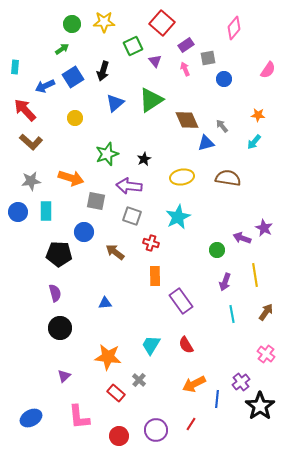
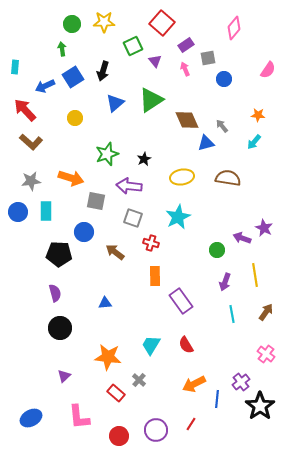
green arrow at (62, 49): rotated 64 degrees counterclockwise
gray square at (132, 216): moved 1 px right, 2 px down
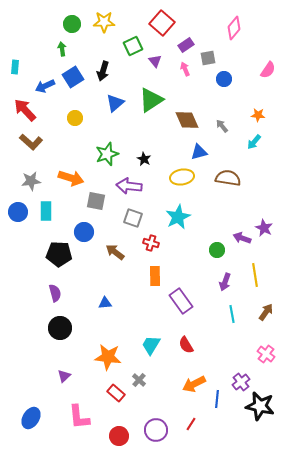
blue triangle at (206, 143): moved 7 px left, 9 px down
black star at (144, 159): rotated 16 degrees counterclockwise
black star at (260, 406): rotated 24 degrees counterclockwise
blue ellipse at (31, 418): rotated 30 degrees counterclockwise
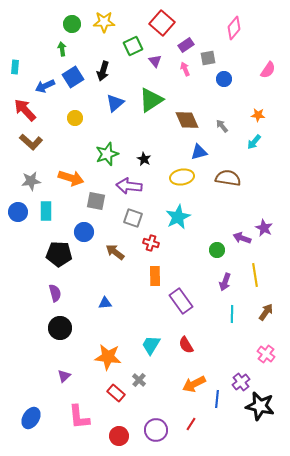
cyan line at (232, 314): rotated 12 degrees clockwise
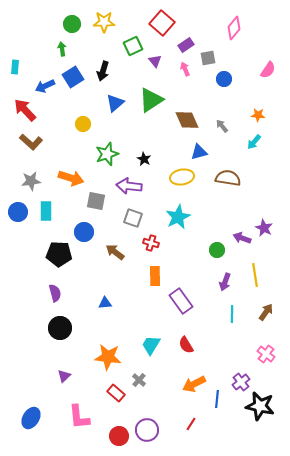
yellow circle at (75, 118): moved 8 px right, 6 px down
purple circle at (156, 430): moved 9 px left
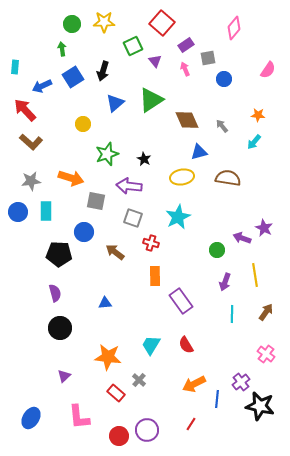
blue arrow at (45, 86): moved 3 px left
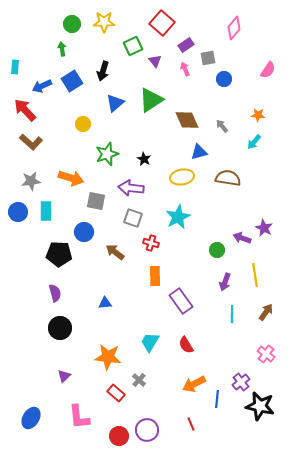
blue square at (73, 77): moved 1 px left, 4 px down
purple arrow at (129, 186): moved 2 px right, 2 px down
cyan trapezoid at (151, 345): moved 1 px left, 3 px up
red line at (191, 424): rotated 56 degrees counterclockwise
